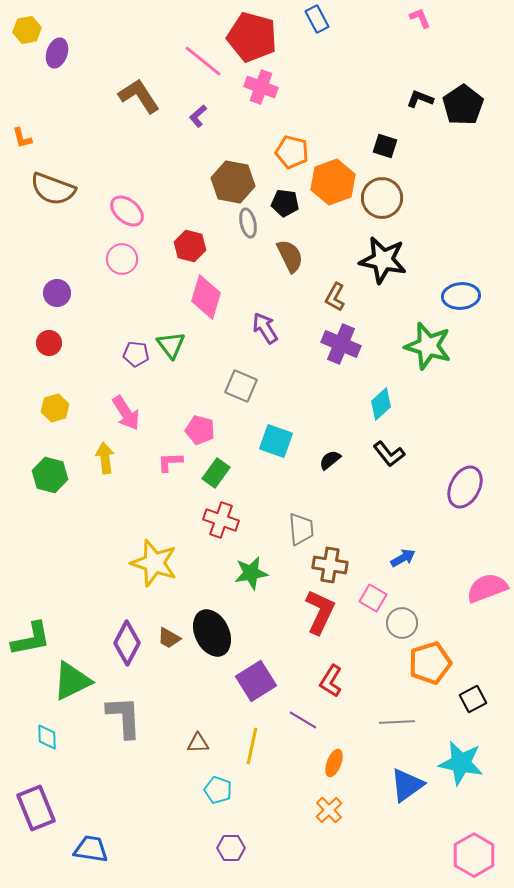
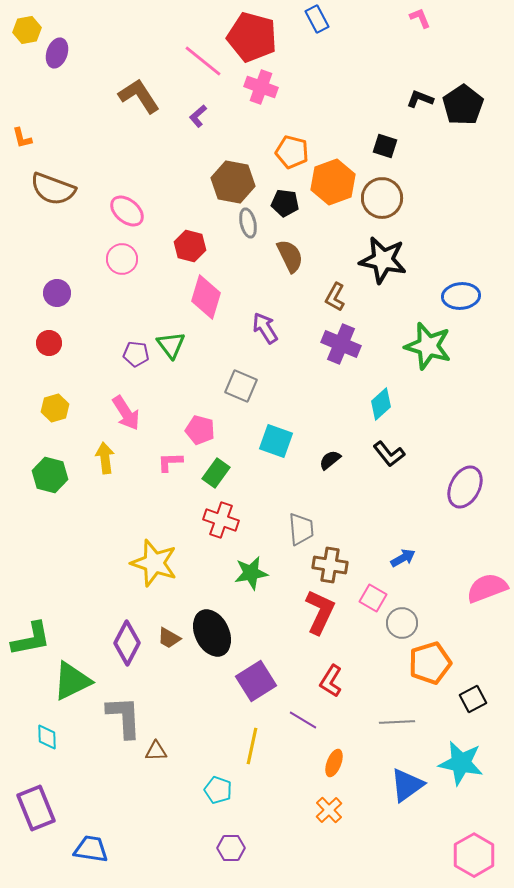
brown triangle at (198, 743): moved 42 px left, 8 px down
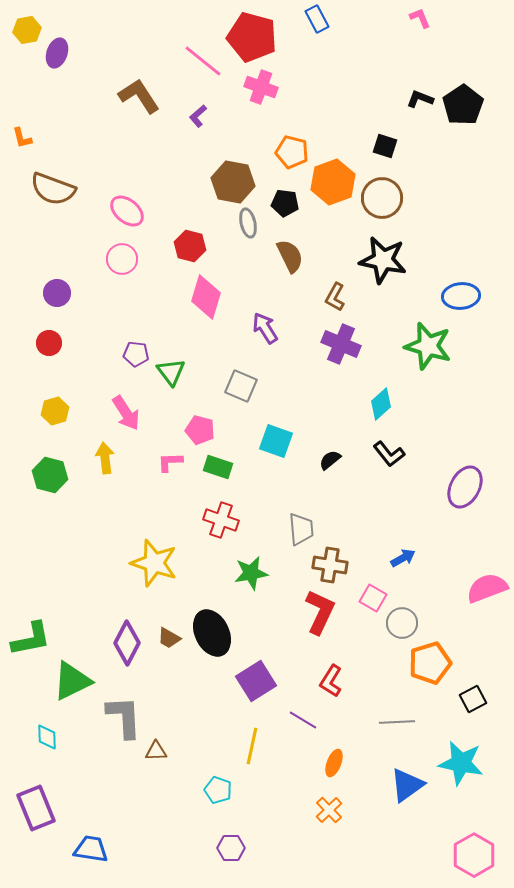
green triangle at (171, 345): moved 27 px down
yellow hexagon at (55, 408): moved 3 px down
green rectangle at (216, 473): moved 2 px right, 6 px up; rotated 72 degrees clockwise
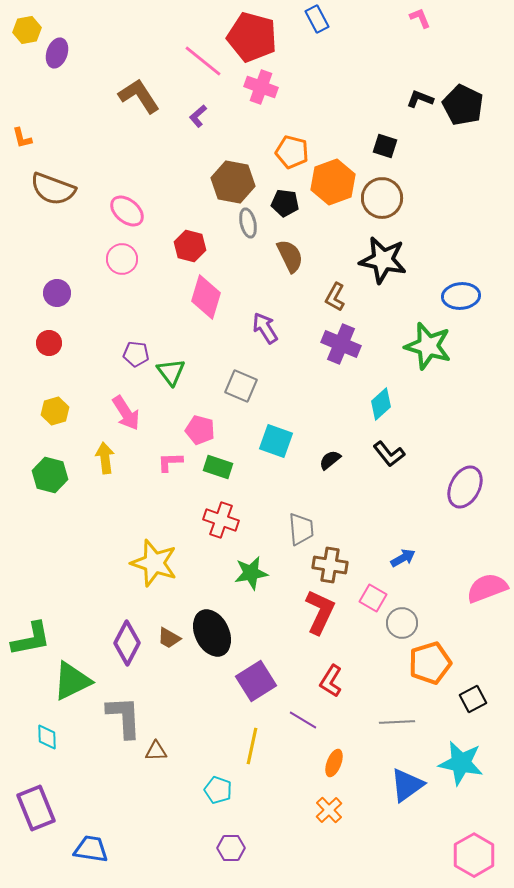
black pentagon at (463, 105): rotated 12 degrees counterclockwise
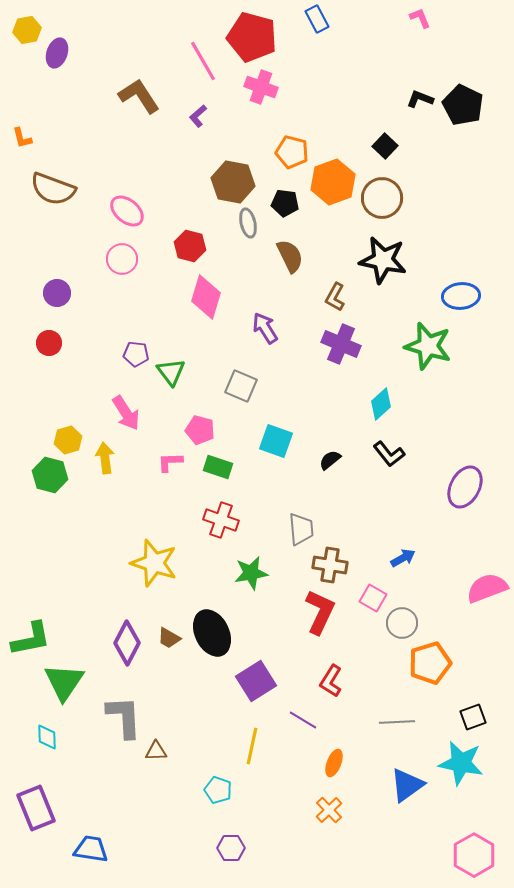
pink line at (203, 61): rotated 21 degrees clockwise
black square at (385, 146): rotated 25 degrees clockwise
yellow hexagon at (55, 411): moved 13 px right, 29 px down
green triangle at (72, 681): moved 8 px left, 1 px down; rotated 30 degrees counterclockwise
black square at (473, 699): moved 18 px down; rotated 8 degrees clockwise
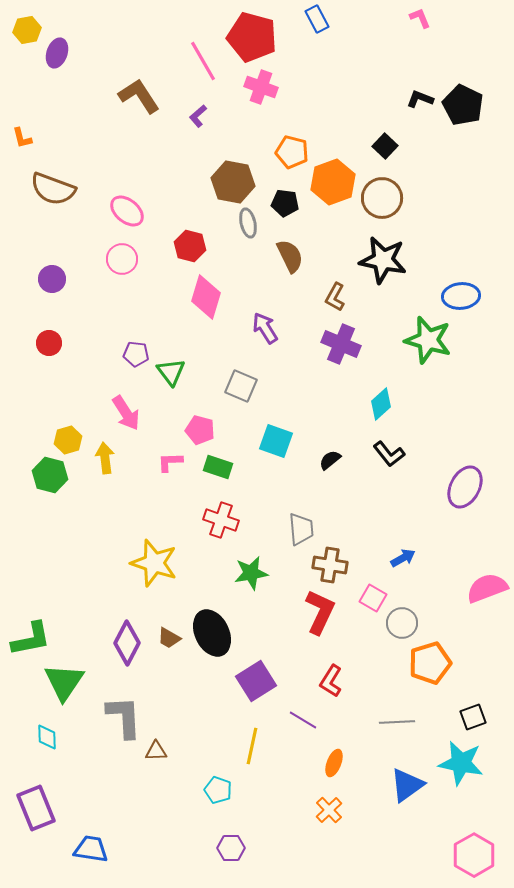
purple circle at (57, 293): moved 5 px left, 14 px up
green star at (428, 346): moved 6 px up
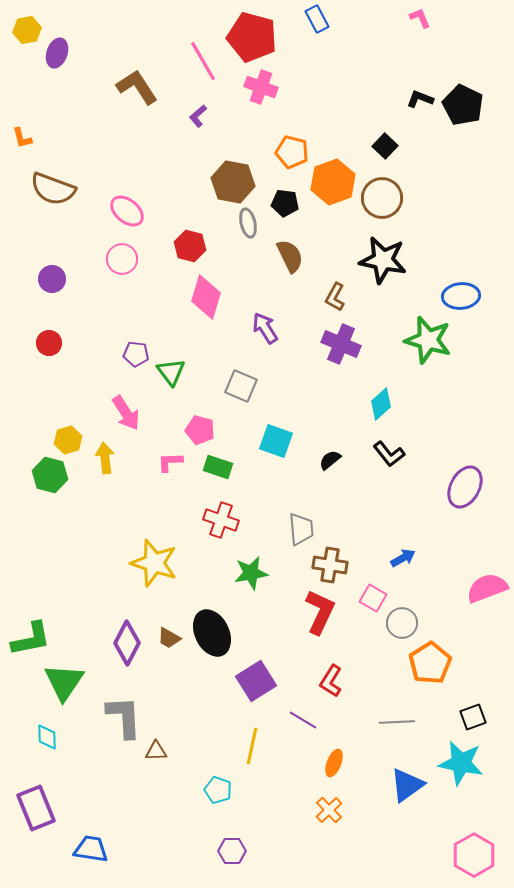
brown L-shape at (139, 96): moved 2 px left, 9 px up
orange pentagon at (430, 663): rotated 15 degrees counterclockwise
purple hexagon at (231, 848): moved 1 px right, 3 px down
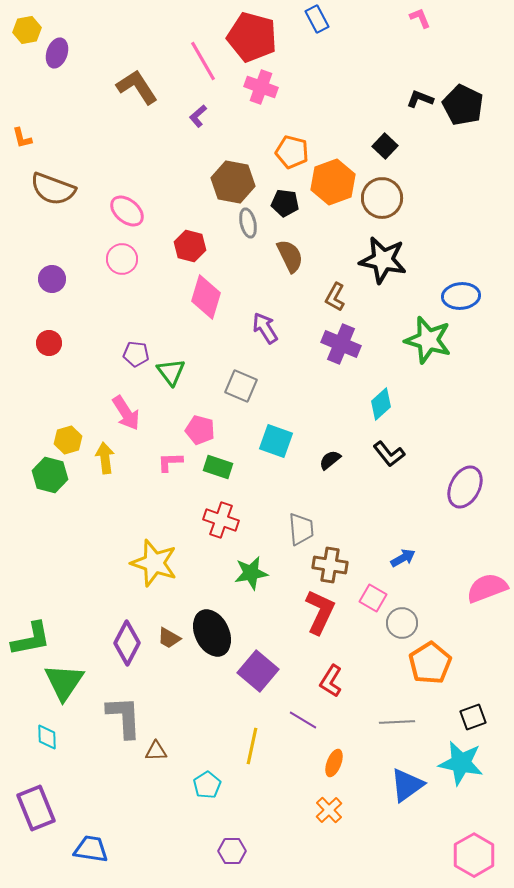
purple square at (256, 681): moved 2 px right, 10 px up; rotated 18 degrees counterclockwise
cyan pentagon at (218, 790): moved 11 px left, 5 px up; rotated 20 degrees clockwise
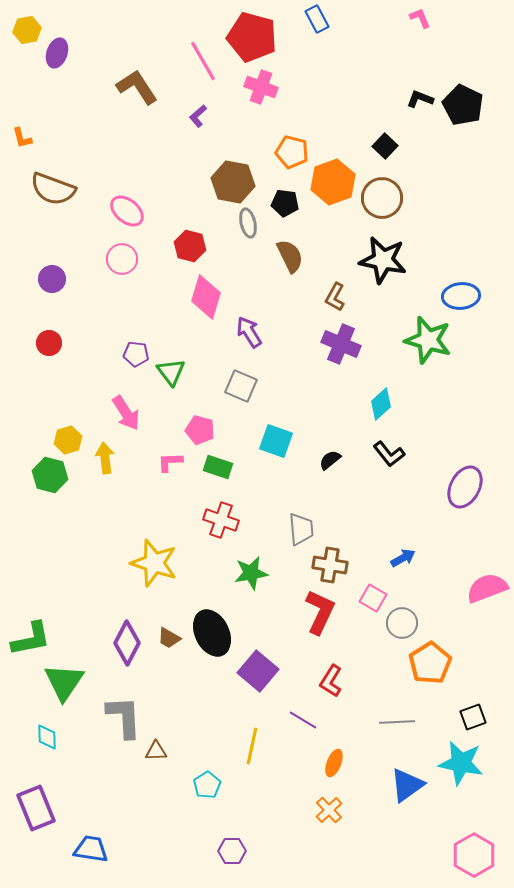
purple arrow at (265, 328): moved 16 px left, 4 px down
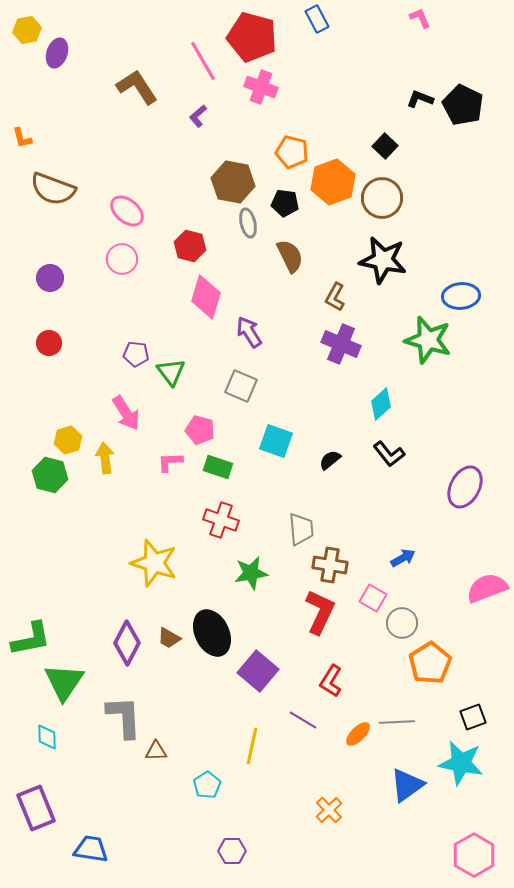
purple circle at (52, 279): moved 2 px left, 1 px up
orange ellipse at (334, 763): moved 24 px right, 29 px up; rotated 24 degrees clockwise
